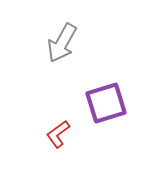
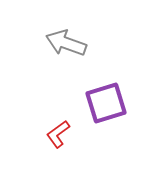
gray arrow: moved 4 px right; rotated 81 degrees clockwise
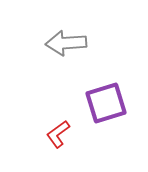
gray arrow: rotated 24 degrees counterclockwise
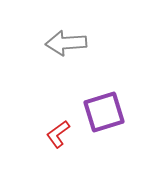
purple square: moved 2 px left, 9 px down
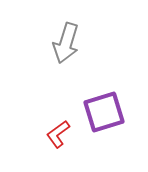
gray arrow: rotated 69 degrees counterclockwise
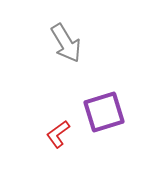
gray arrow: rotated 48 degrees counterclockwise
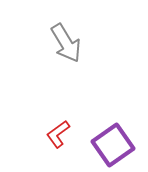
purple square: moved 9 px right, 33 px down; rotated 18 degrees counterclockwise
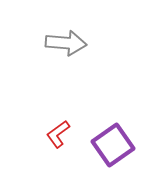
gray arrow: rotated 54 degrees counterclockwise
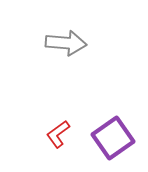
purple square: moved 7 px up
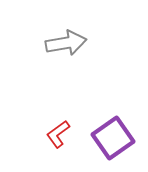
gray arrow: rotated 15 degrees counterclockwise
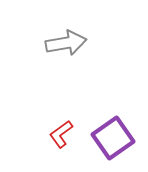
red L-shape: moved 3 px right
